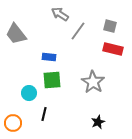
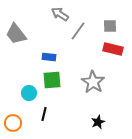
gray square: rotated 16 degrees counterclockwise
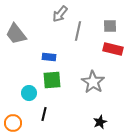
gray arrow: rotated 84 degrees counterclockwise
gray line: rotated 24 degrees counterclockwise
black star: moved 2 px right
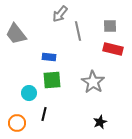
gray line: rotated 24 degrees counterclockwise
orange circle: moved 4 px right
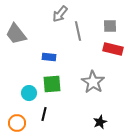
green square: moved 4 px down
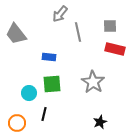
gray line: moved 1 px down
red rectangle: moved 2 px right
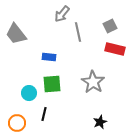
gray arrow: moved 2 px right
gray square: rotated 24 degrees counterclockwise
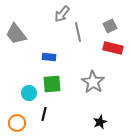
red rectangle: moved 2 px left, 1 px up
